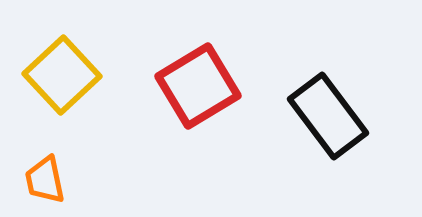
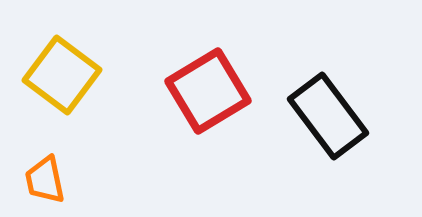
yellow square: rotated 10 degrees counterclockwise
red square: moved 10 px right, 5 px down
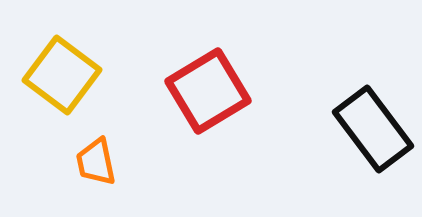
black rectangle: moved 45 px right, 13 px down
orange trapezoid: moved 51 px right, 18 px up
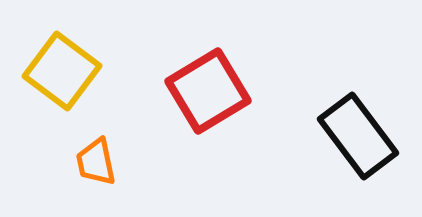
yellow square: moved 4 px up
black rectangle: moved 15 px left, 7 px down
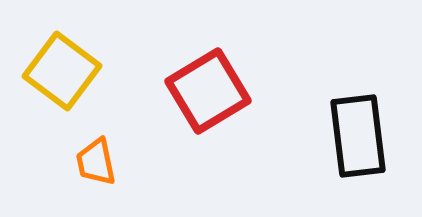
black rectangle: rotated 30 degrees clockwise
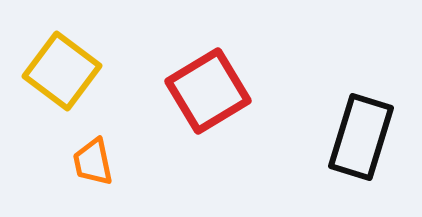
black rectangle: moved 3 px right, 1 px down; rotated 24 degrees clockwise
orange trapezoid: moved 3 px left
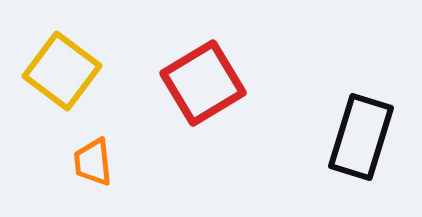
red square: moved 5 px left, 8 px up
orange trapezoid: rotated 6 degrees clockwise
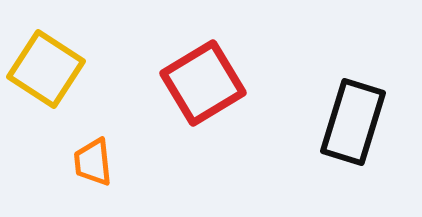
yellow square: moved 16 px left, 2 px up; rotated 4 degrees counterclockwise
black rectangle: moved 8 px left, 15 px up
